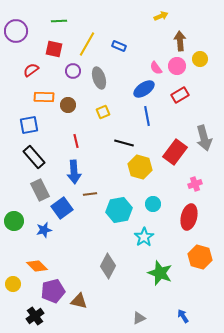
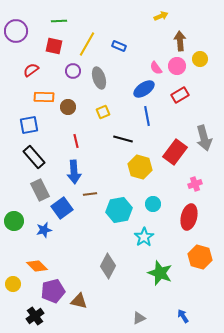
red square at (54, 49): moved 3 px up
brown circle at (68, 105): moved 2 px down
black line at (124, 143): moved 1 px left, 4 px up
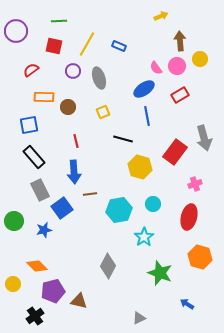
blue arrow at (183, 316): moved 4 px right, 12 px up; rotated 24 degrees counterclockwise
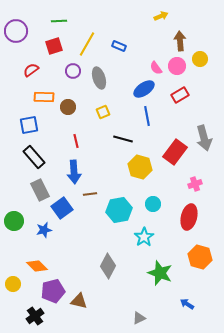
red square at (54, 46): rotated 30 degrees counterclockwise
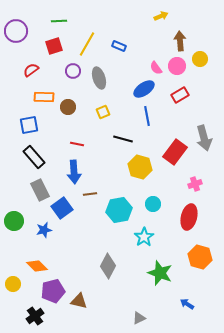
red line at (76, 141): moved 1 px right, 3 px down; rotated 64 degrees counterclockwise
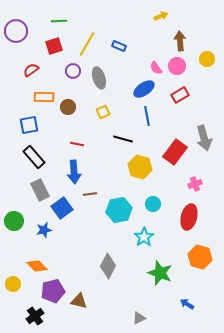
yellow circle at (200, 59): moved 7 px right
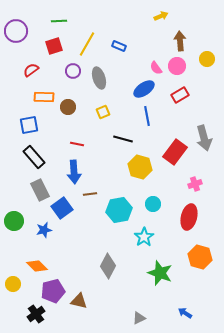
blue arrow at (187, 304): moved 2 px left, 9 px down
black cross at (35, 316): moved 1 px right, 2 px up
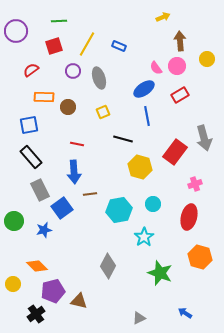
yellow arrow at (161, 16): moved 2 px right, 1 px down
black rectangle at (34, 157): moved 3 px left
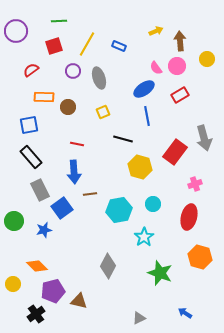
yellow arrow at (163, 17): moved 7 px left, 14 px down
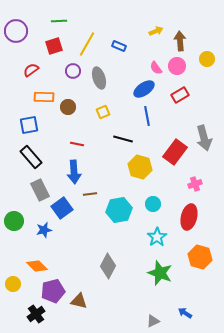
cyan star at (144, 237): moved 13 px right
gray triangle at (139, 318): moved 14 px right, 3 px down
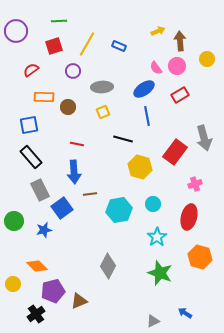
yellow arrow at (156, 31): moved 2 px right
gray ellipse at (99, 78): moved 3 px right, 9 px down; rotated 75 degrees counterclockwise
brown triangle at (79, 301): rotated 36 degrees counterclockwise
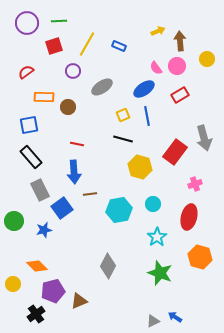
purple circle at (16, 31): moved 11 px right, 8 px up
red semicircle at (31, 70): moved 5 px left, 2 px down
gray ellipse at (102, 87): rotated 30 degrees counterclockwise
yellow square at (103, 112): moved 20 px right, 3 px down
blue arrow at (185, 313): moved 10 px left, 4 px down
